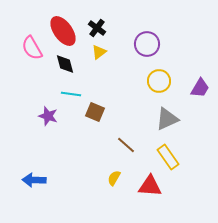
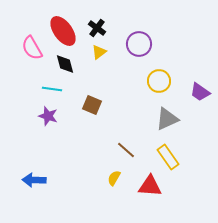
purple circle: moved 8 px left
purple trapezoid: moved 4 px down; rotated 95 degrees clockwise
cyan line: moved 19 px left, 5 px up
brown square: moved 3 px left, 7 px up
brown line: moved 5 px down
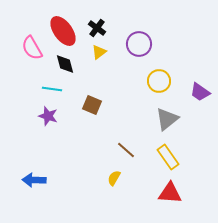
gray triangle: rotated 15 degrees counterclockwise
red triangle: moved 20 px right, 7 px down
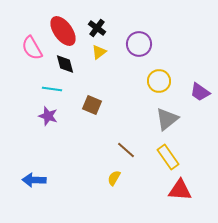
red triangle: moved 10 px right, 3 px up
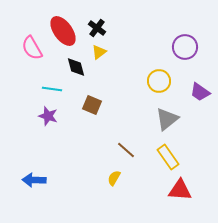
purple circle: moved 46 px right, 3 px down
black diamond: moved 11 px right, 3 px down
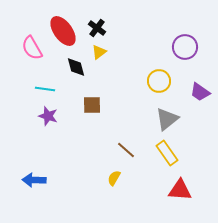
cyan line: moved 7 px left
brown square: rotated 24 degrees counterclockwise
yellow rectangle: moved 1 px left, 4 px up
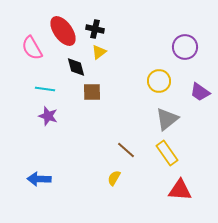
black cross: moved 2 px left, 1 px down; rotated 24 degrees counterclockwise
brown square: moved 13 px up
blue arrow: moved 5 px right, 1 px up
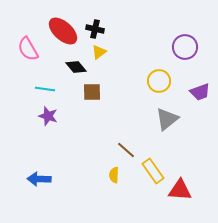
red ellipse: rotated 12 degrees counterclockwise
pink semicircle: moved 4 px left, 1 px down
black diamond: rotated 25 degrees counterclockwise
purple trapezoid: rotated 55 degrees counterclockwise
yellow rectangle: moved 14 px left, 18 px down
yellow semicircle: moved 3 px up; rotated 28 degrees counterclockwise
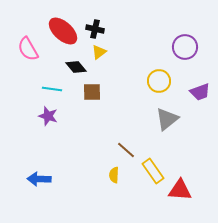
cyan line: moved 7 px right
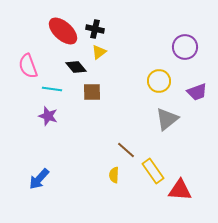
pink semicircle: moved 17 px down; rotated 10 degrees clockwise
purple trapezoid: moved 3 px left
blue arrow: rotated 50 degrees counterclockwise
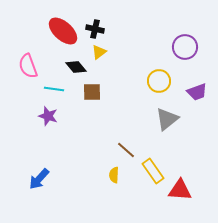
cyan line: moved 2 px right
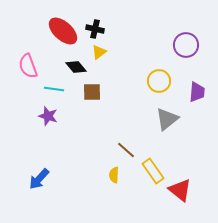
purple circle: moved 1 px right, 2 px up
purple trapezoid: rotated 65 degrees counterclockwise
red triangle: rotated 35 degrees clockwise
